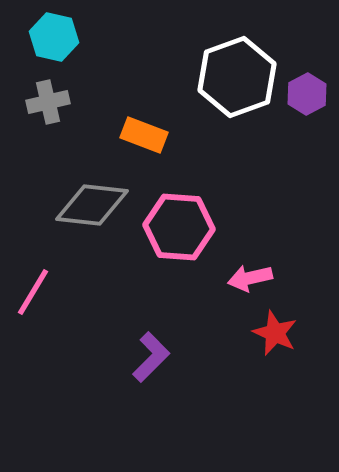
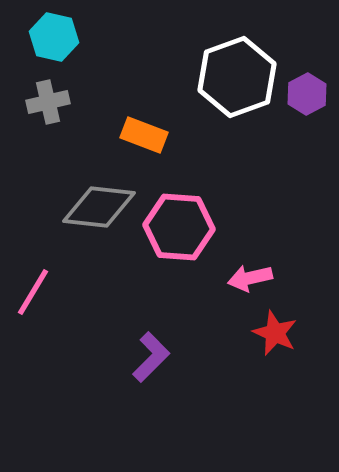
gray diamond: moved 7 px right, 2 px down
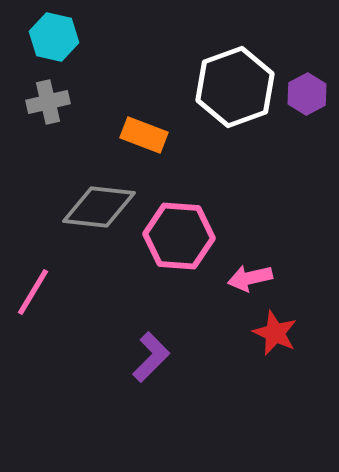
white hexagon: moved 2 px left, 10 px down
pink hexagon: moved 9 px down
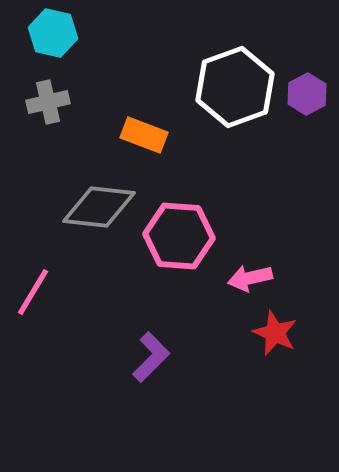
cyan hexagon: moved 1 px left, 4 px up
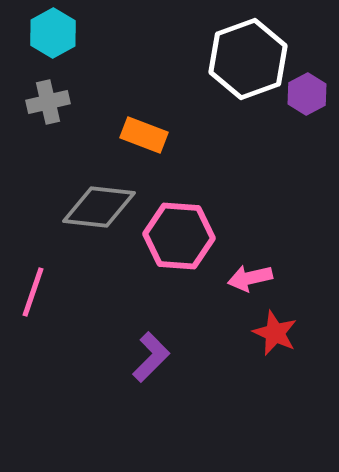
cyan hexagon: rotated 18 degrees clockwise
white hexagon: moved 13 px right, 28 px up
pink line: rotated 12 degrees counterclockwise
